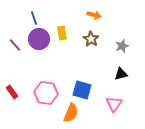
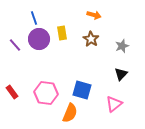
black triangle: rotated 32 degrees counterclockwise
pink triangle: rotated 18 degrees clockwise
orange semicircle: moved 1 px left
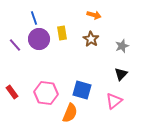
pink triangle: moved 3 px up
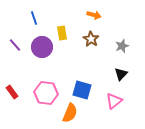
purple circle: moved 3 px right, 8 px down
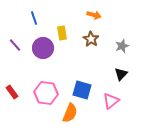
purple circle: moved 1 px right, 1 px down
pink triangle: moved 3 px left
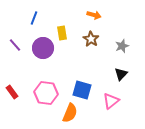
blue line: rotated 40 degrees clockwise
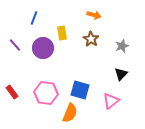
blue square: moved 2 px left
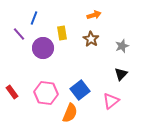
orange arrow: rotated 32 degrees counterclockwise
purple line: moved 4 px right, 11 px up
blue square: rotated 36 degrees clockwise
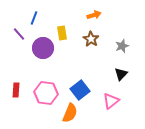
red rectangle: moved 4 px right, 2 px up; rotated 40 degrees clockwise
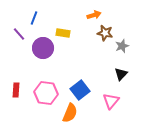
yellow rectangle: moved 1 px right; rotated 72 degrees counterclockwise
brown star: moved 14 px right, 6 px up; rotated 21 degrees counterclockwise
pink triangle: rotated 12 degrees counterclockwise
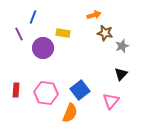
blue line: moved 1 px left, 1 px up
purple line: rotated 16 degrees clockwise
